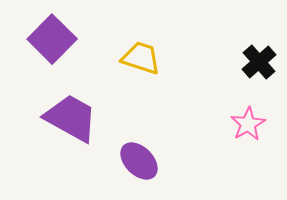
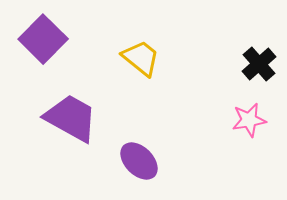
purple square: moved 9 px left
yellow trapezoid: rotated 21 degrees clockwise
black cross: moved 2 px down
pink star: moved 1 px right, 4 px up; rotated 20 degrees clockwise
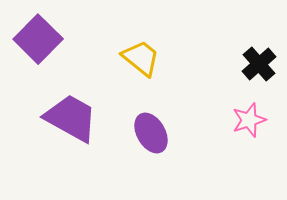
purple square: moved 5 px left
pink star: rotated 8 degrees counterclockwise
purple ellipse: moved 12 px right, 28 px up; rotated 15 degrees clockwise
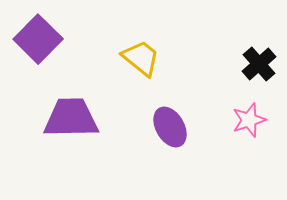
purple trapezoid: rotated 30 degrees counterclockwise
purple ellipse: moved 19 px right, 6 px up
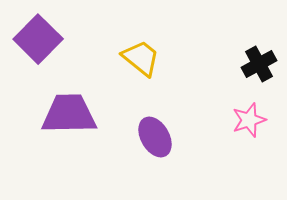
black cross: rotated 12 degrees clockwise
purple trapezoid: moved 2 px left, 4 px up
purple ellipse: moved 15 px left, 10 px down
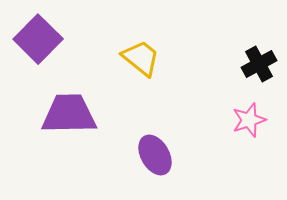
purple ellipse: moved 18 px down
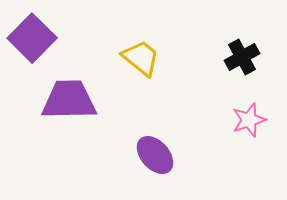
purple square: moved 6 px left, 1 px up
black cross: moved 17 px left, 7 px up
purple trapezoid: moved 14 px up
purple ellipse: rotated 12 degrees counterclockwise
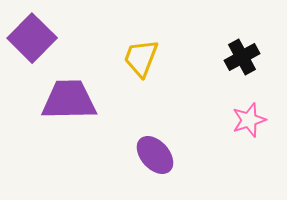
yellow trapezoid: rotated 108 degrees counterclockwise
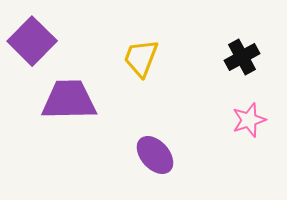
purple square: moved 3 px down
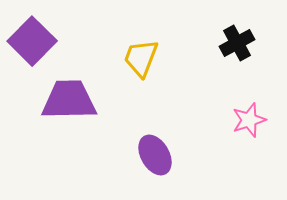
black cross: moved 5 px left, 14 px up
purple ellipse: rotated 12 degrees clockwise
